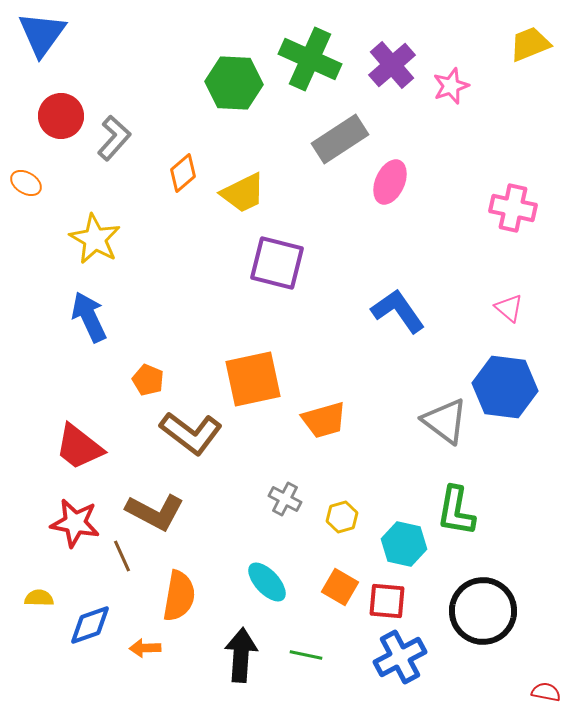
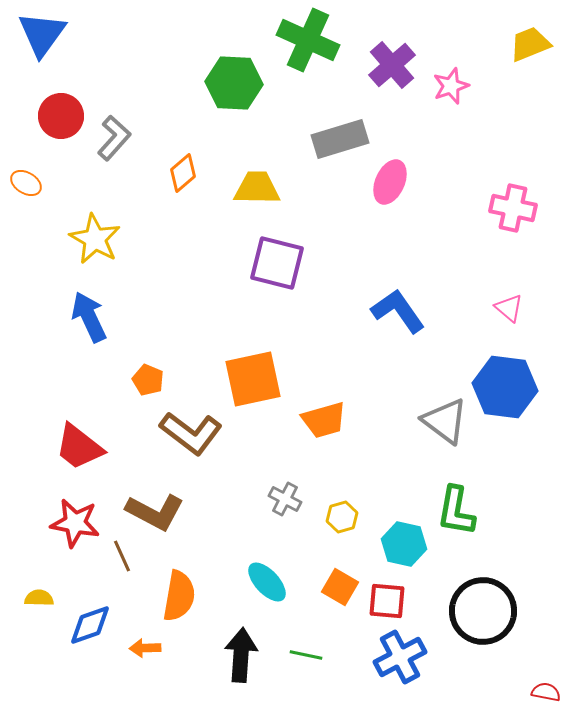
green cross at (310, 59): moved 2 px left, 19 px up
gray rectangle at (340, 139): rotated 16 degrees clockwise
yellow trapezoid at (243, 193): moved 14 px right, 5 px up; rotated 153 degrees counterclockwise
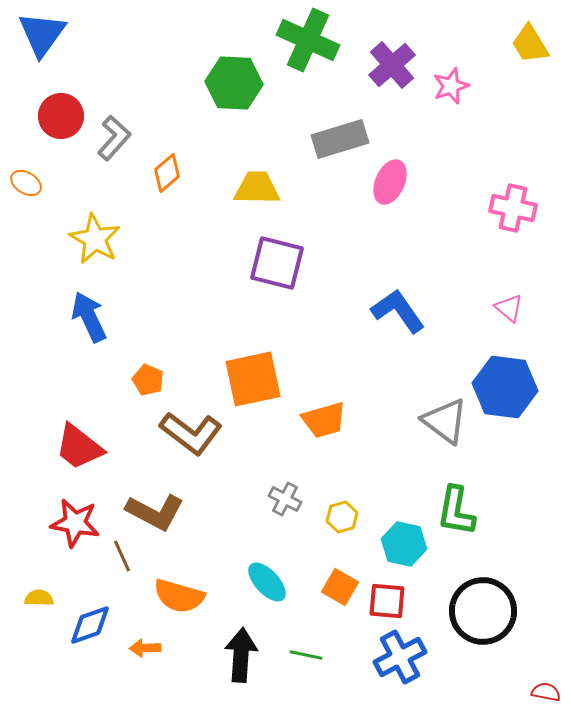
yellow trapezoid at (530, 44): rotated 99 degrees counterclockwise
orange diamond at (183, 173): moved 16 px left
orange semicircle at (179, 596): rotated 96 degrees clockwise
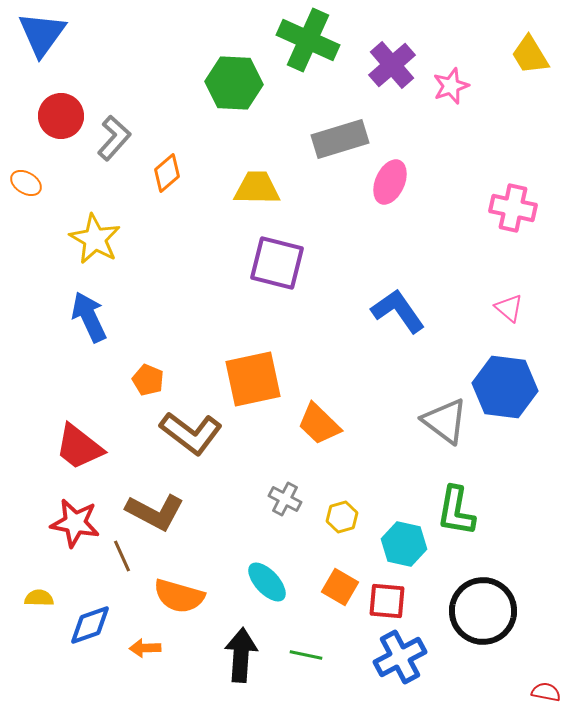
yellow trapezoid at (530, 44): moved 11 px down
orange trapezoid at (324, 420): moved 5 px left, 4 px down; rotated 60 degrees clockwise
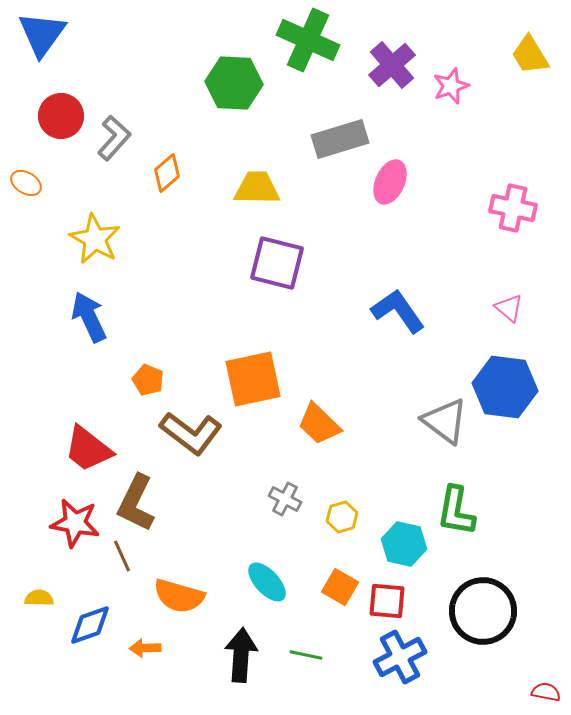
red trapezoid at (79, 447): moved 9 px right, 2 px down
brown L-shape at (155, 512): moved 19 px left, 9 px up; rotated 88 degrees clockwise
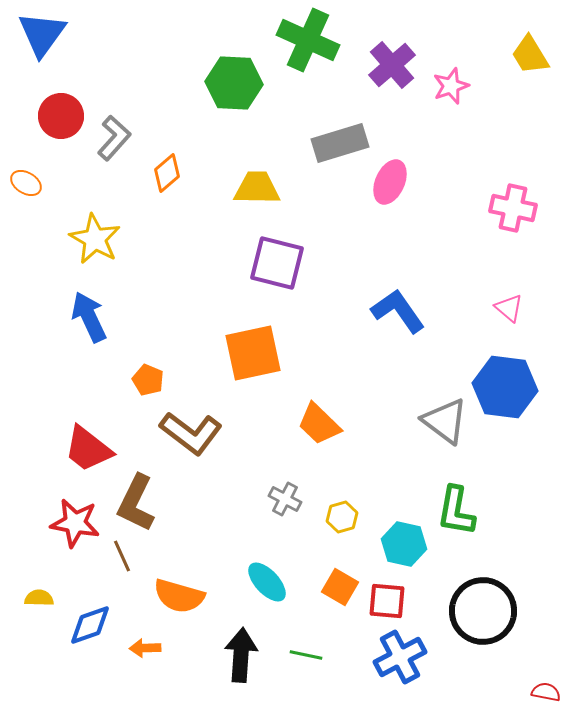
gray rectangle at (340, 139): moved 4 px down
orange square at (253, 379): moved 26 px up
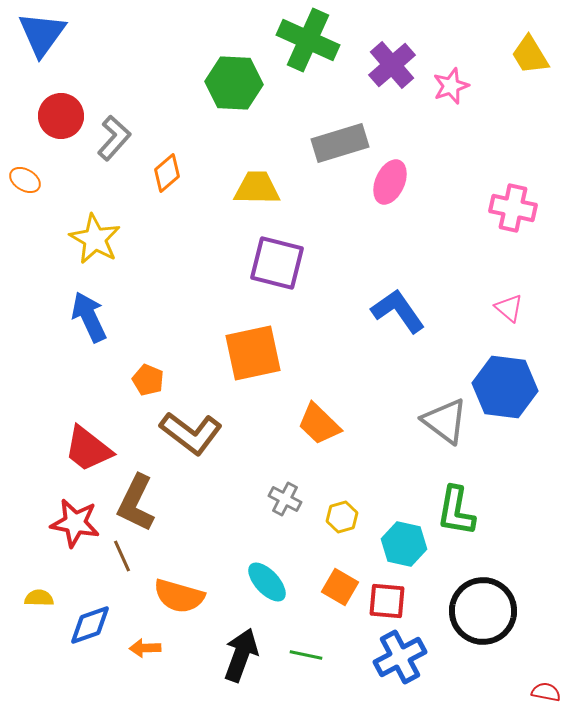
orange ellipse at (26, 183): moved 1 px left, 3 px up
black arrow at (241, 655): rotated 16 degrees clockwise
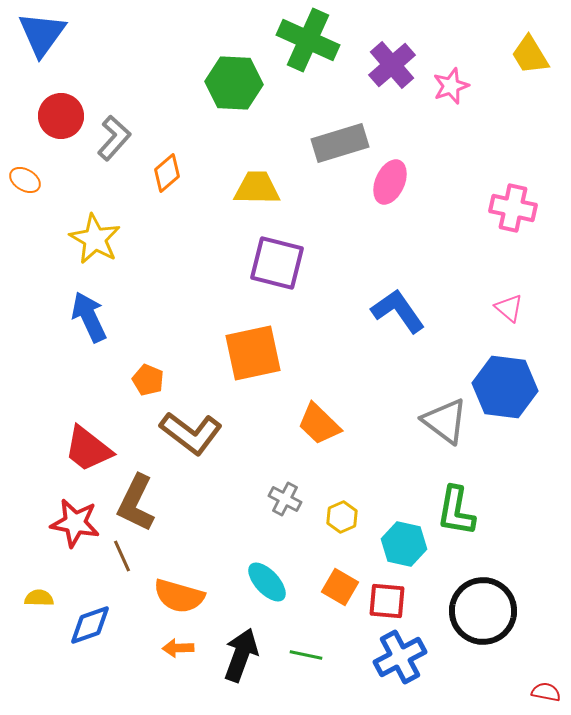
yellow hexagon at (342, 517): rotated 8 degrees counterclockwise
orange arrow at (145, 648): moved 33 px right
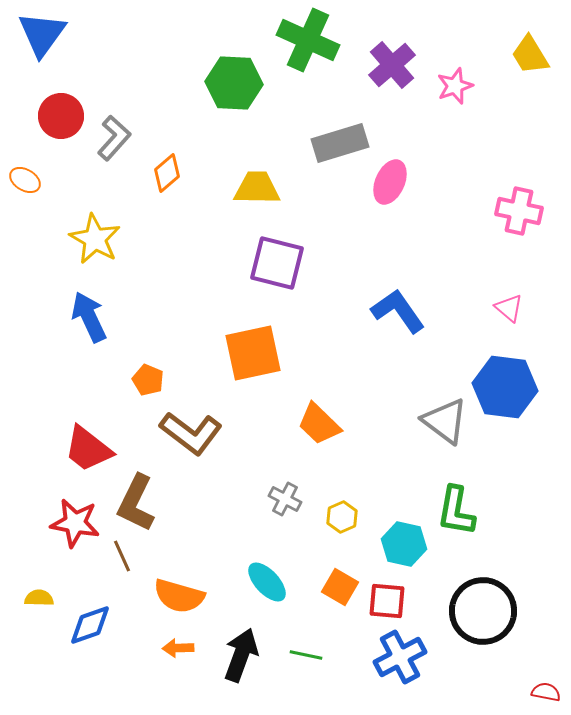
pink star at (451, 86): moved 4 px right
pink cross at (513, 208): moved 6 px right, 3 px down
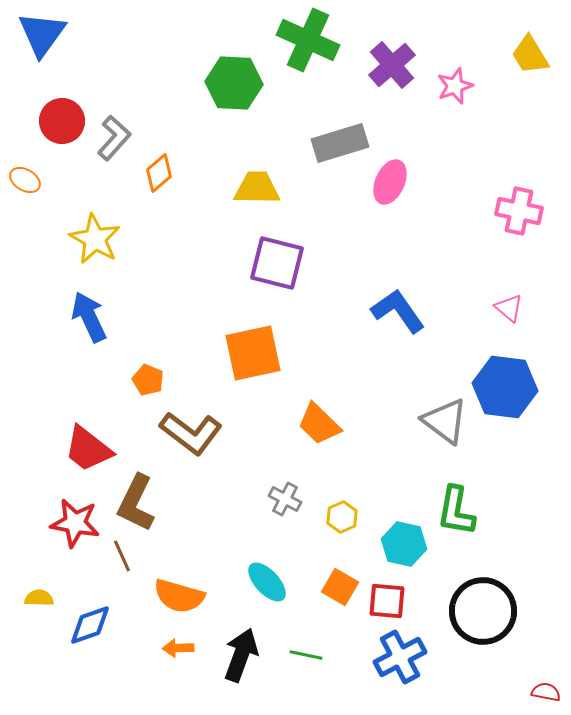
red circle at (61, 116): moved 1 px right, 5 px down
orange diamond at (167, 173): moved 8 px left
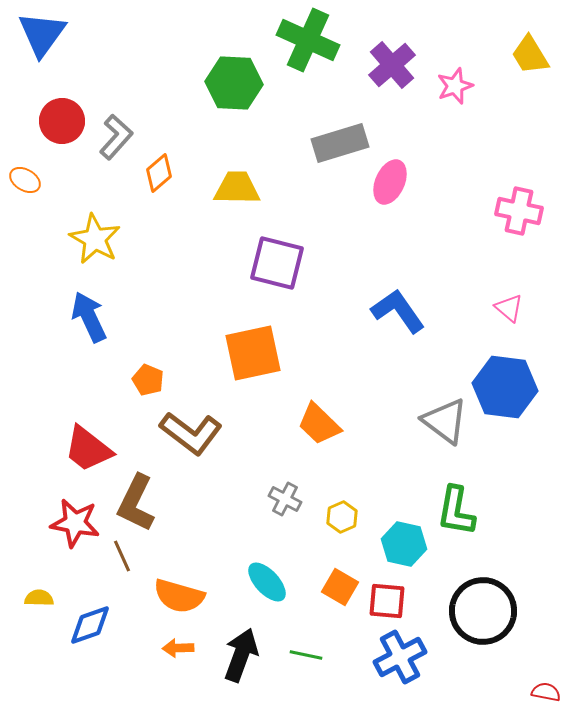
gray L-shape at (114, 138): moved 2 px right, 1 px up
yellow trapezoid at (257, 188): moved 20 px left
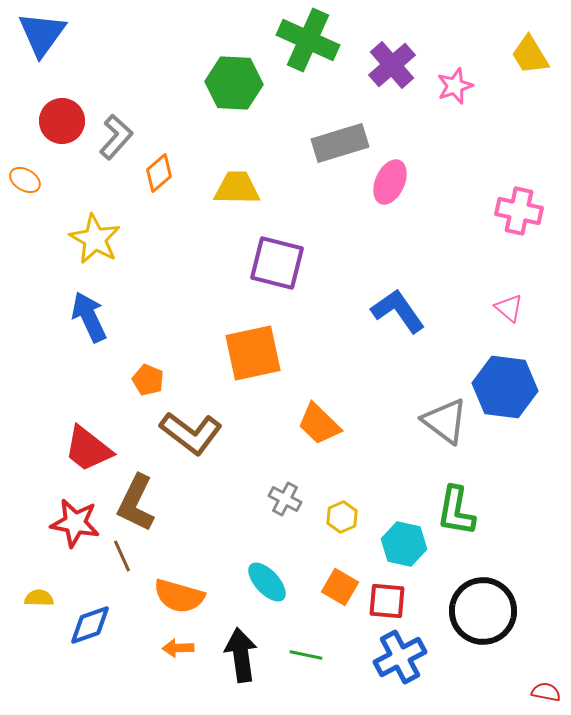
black arrow at (241, 655): rotated 28 degrees counterclockwise
